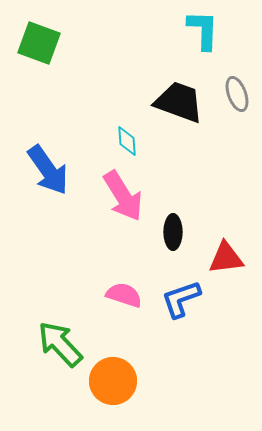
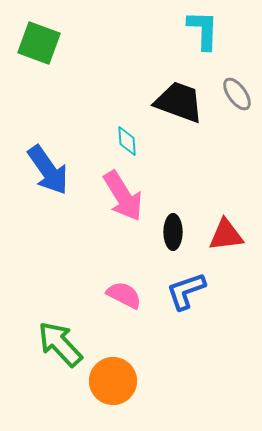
gray ellipse: rotated 16 degrees counterclockwise
red triangle: moved 23 px up
pink semicircle: rotated 9 degrees clockwise
blue L-shape: moved 5 px right, 8 px up
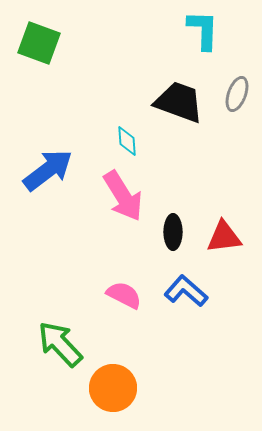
gray ellipse: rotated 56 degrees clockwise
blue arrow: rotated 92 degrees counterclockwise
red triangle: moved 2 px left, 2 px down
blue L-shape: rotated 60 degrees clockwise
orange circle: moved 7 px down
